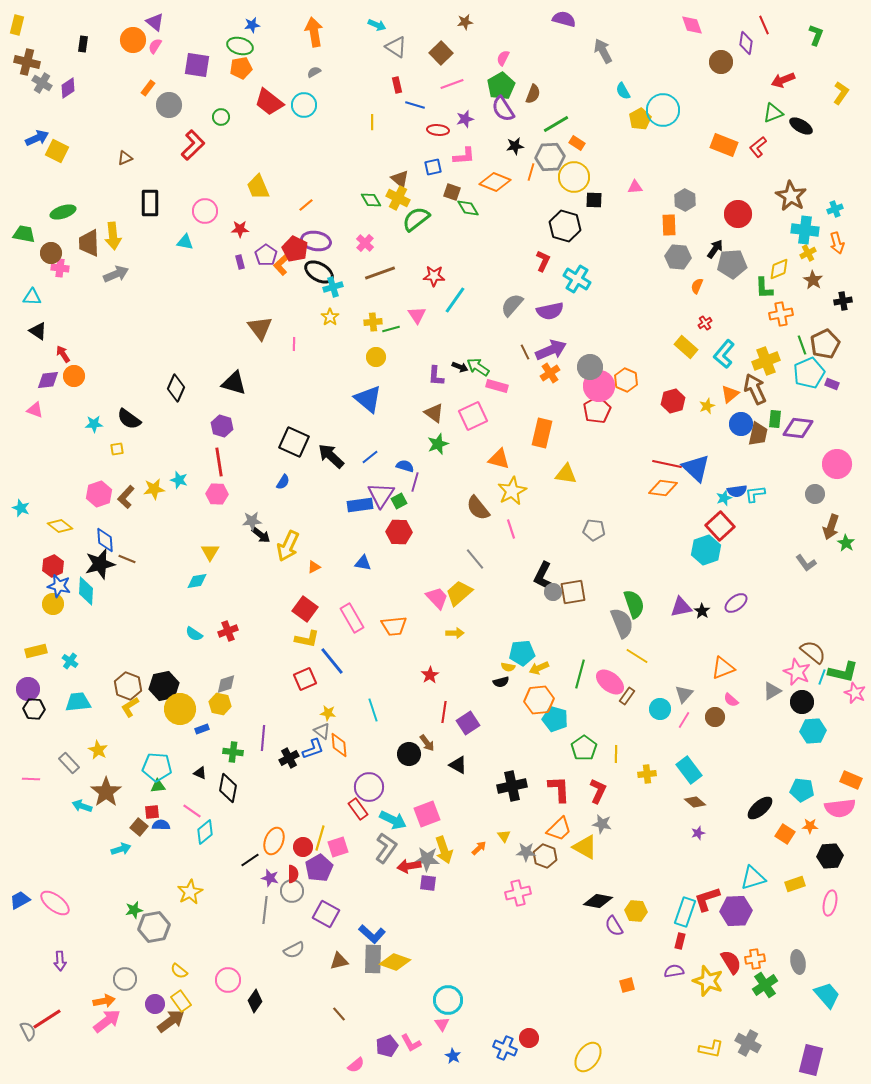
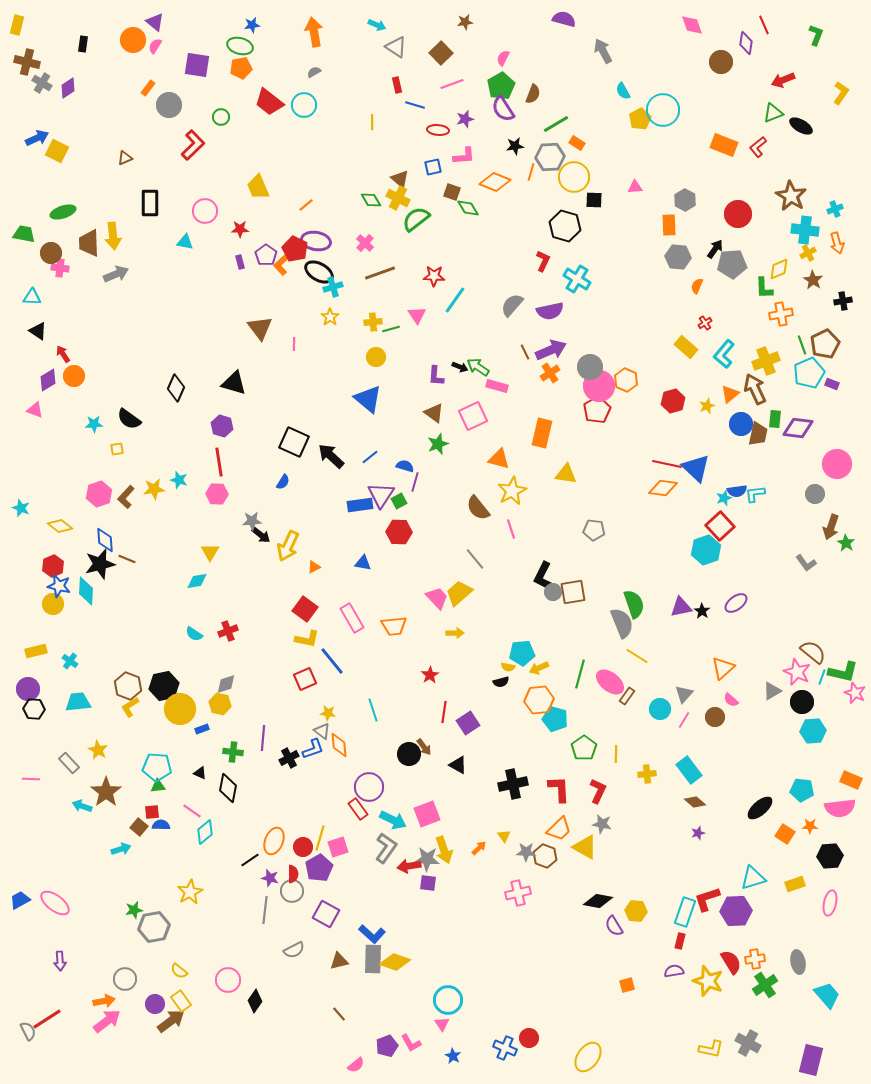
purple diamond at (48, 380): rotated 25 degrees counterclockwise
orange triangle at (723, 668): rotated 20 degrees counterclockwise
brown arrow at (427, 743): moved 3 px left, 4 px down
black cross at (512, 786): moved 1 px right, 2 px up
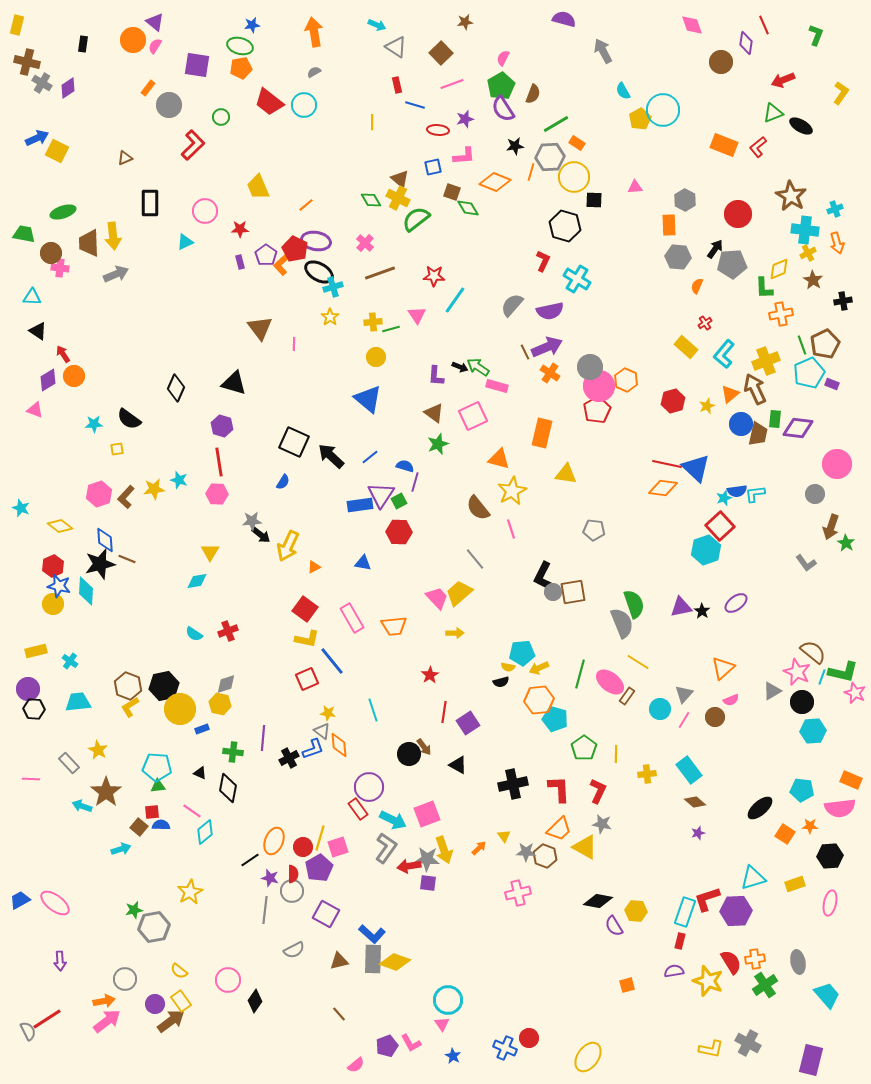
cyan triangle at (185, 242): rotated 36 degrees counterclockwise
purple arrow at (551, 350): moved 4 px left, 3 px up
orange cross at (550, 373): rotated 24 degrees counterclockwise
yellow line at (637, 656): moved 1 px right, 6 px down
red square at (305, 679): moved 2 px right
pink semicircle at (731, 700): rotated 63 degrees counterclockwise
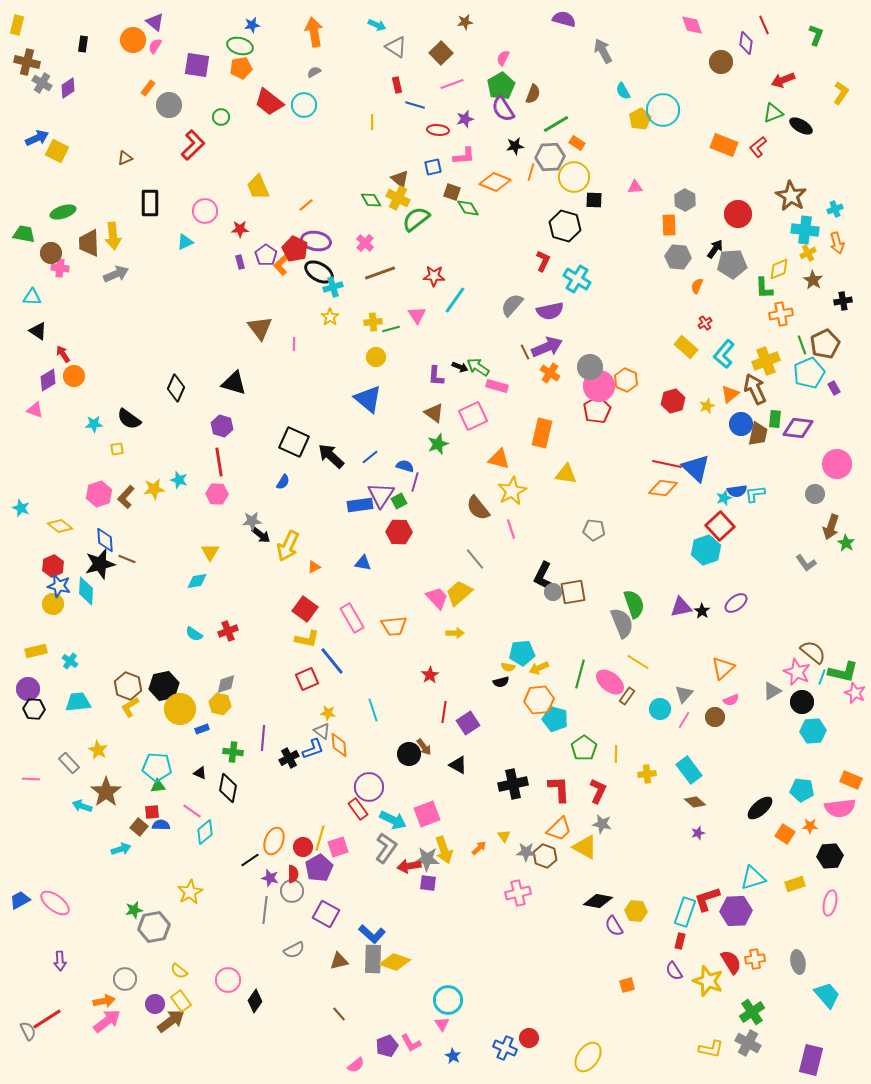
purple rectangle at (832, 384): moved 2 px right, 4 px down; rotated 40 degrees clockwise
purple semicircle at (674, 971): rotated 114 degrees counterclockwise
green cross at (765, 985): moved 13 px left, 27 px down
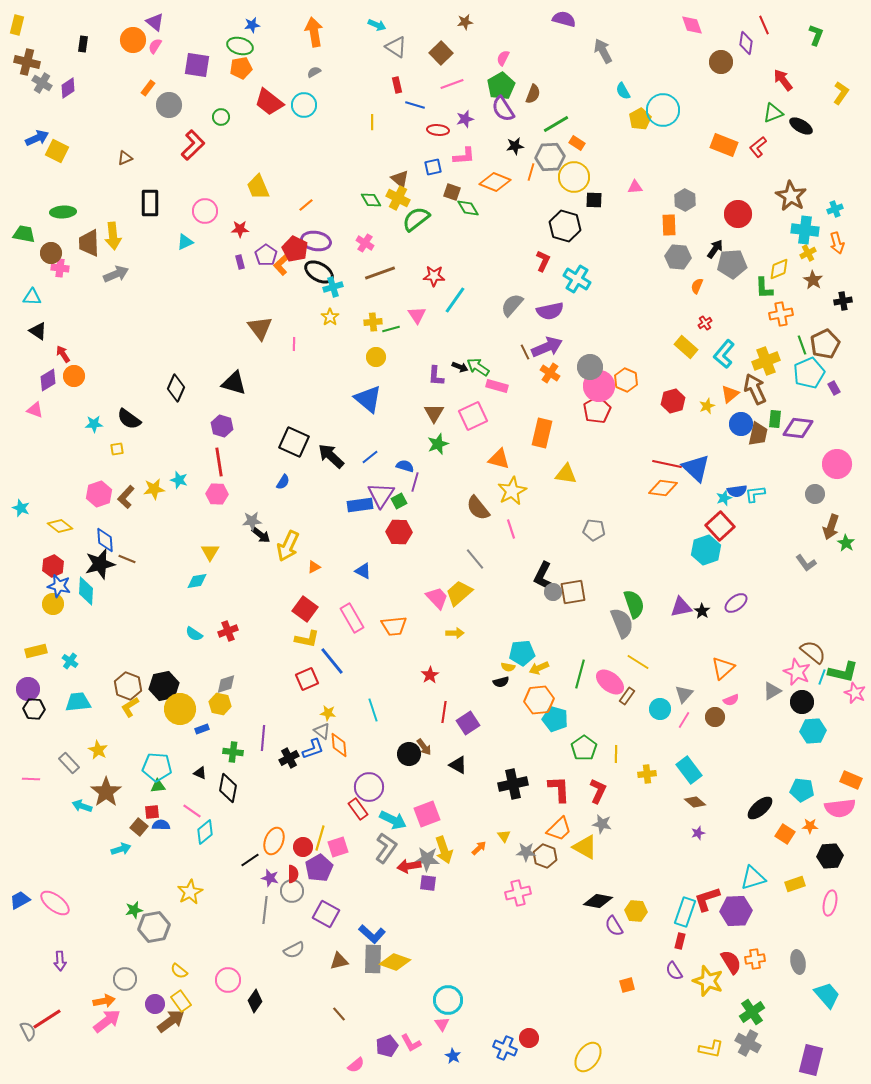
red arrow at (783, 80): rotated 75 degrees clockwise
green ellipse at (63, 212): rotated 15 degrees clockwise
pink cross at (365, 243): rotated 12 degrees counterclockwise
brown triangle at (434, 413): rotated 25 degrees clockwise
blue triangle at (363, 563): moved 8 px down; rotated 18 degrees clockwise
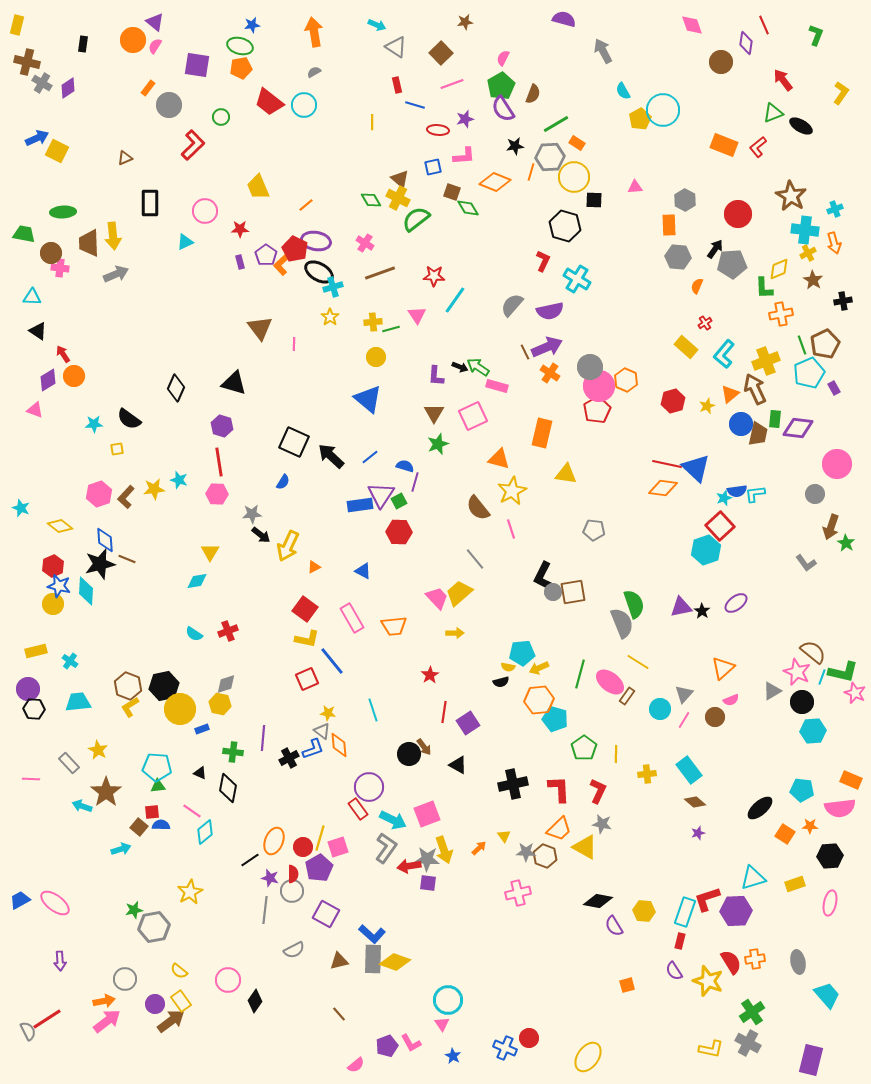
orange arrow at (837, 243): moved 3 px left
gray star at (252, 521): moved 7 px up
yellow hexagon at (636, 911): moved 8 px right
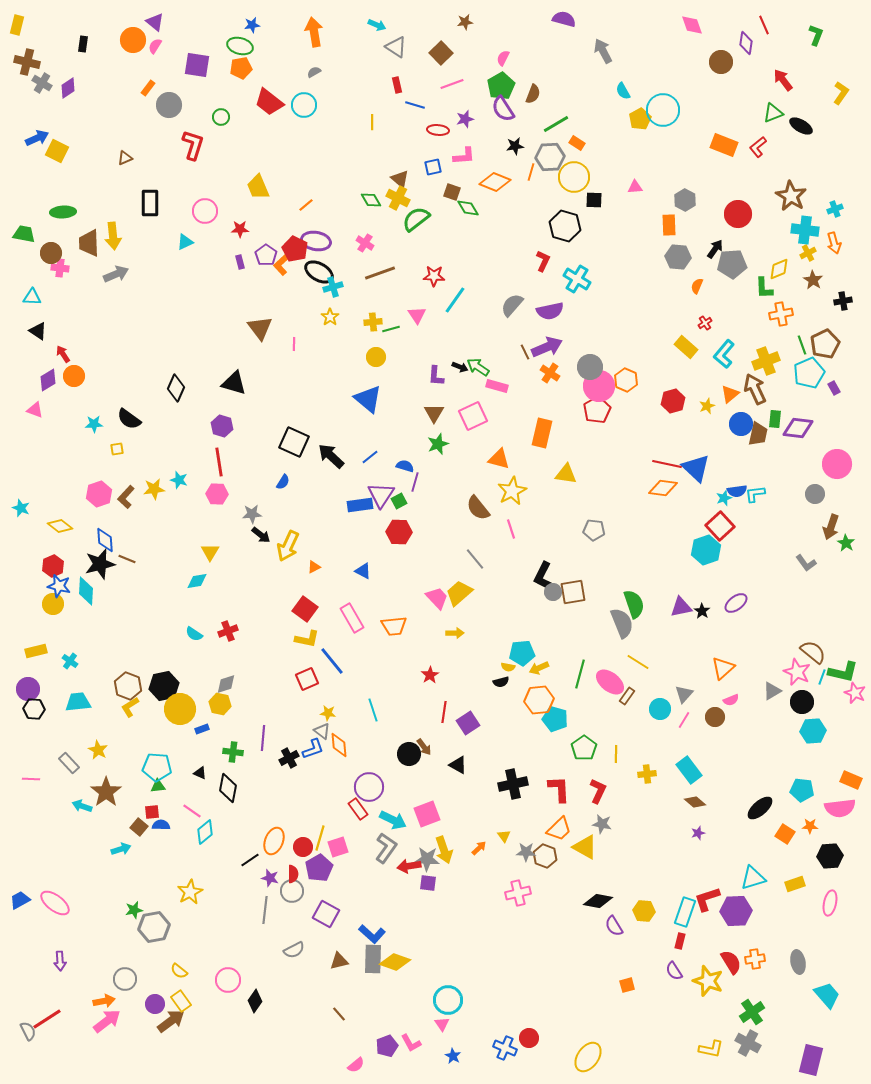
red L-shape at (193, 145): rotated 28 degrees counterclockwise
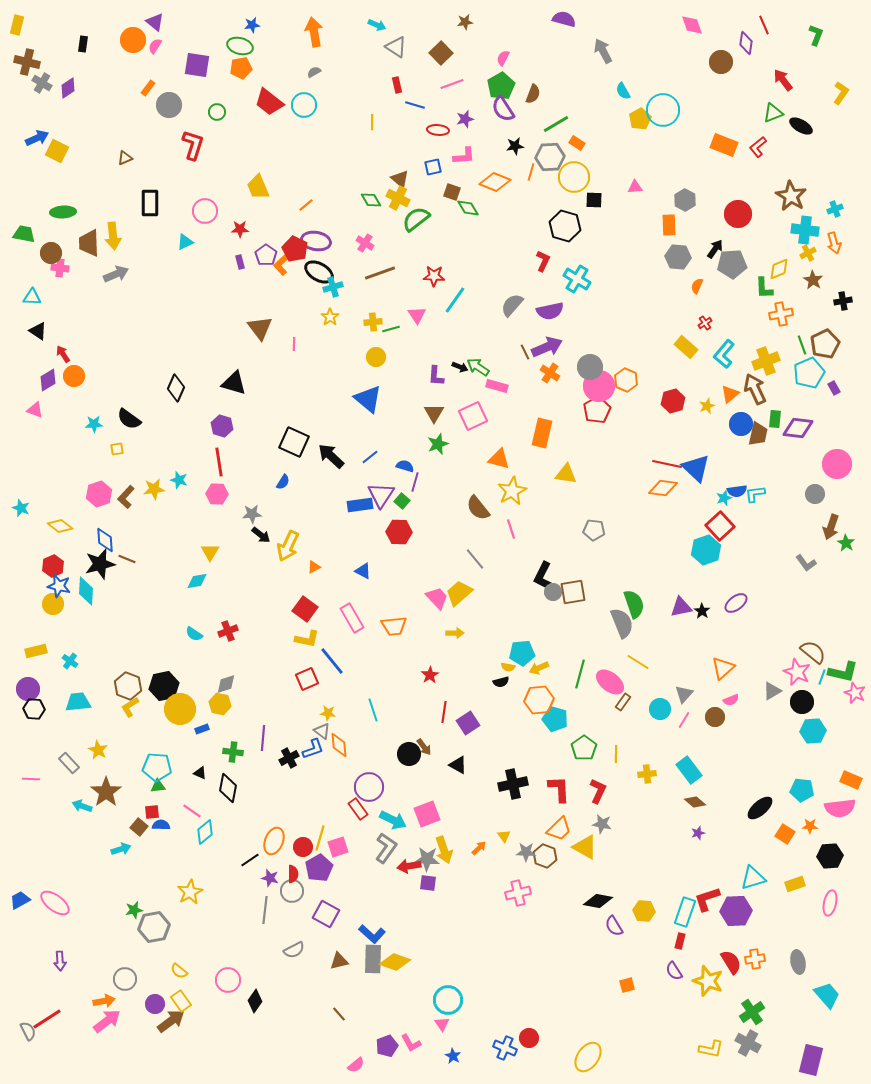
green circle at (221, 117): moved 4 px left, 5 px up
green square at (399, 501): moved 3 px right; rotated 21 degrees counterclockwise
brown rectangle at (627, 696): moved 4 px left, 6 px down
